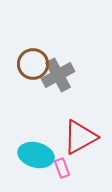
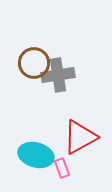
brown circle: moved 1 px right, 1 px up
gray cross: rotated 20 degrees clockwise
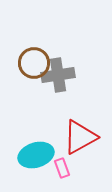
cyan ellipse: rotated 32 degrees counterclockwise
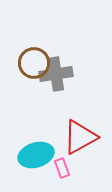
gray cross: moved 2 px left, 1 px up
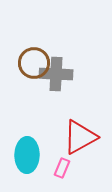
gray cross: rotated 12 degrees clockwise
cyan ellipse: moved 9 px left; rotated 72 degrees counterclockwise
pink rectangle: rotated 42 degrees clockwise
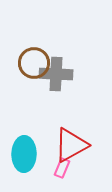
red triangle: moved 9 px left, 8 px down
cyan ellipse: moved 3 px left, 1 px up
